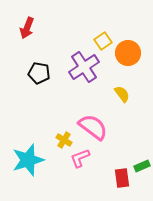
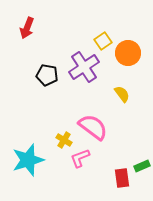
black pentagon: moved 8 px right, 2 px down
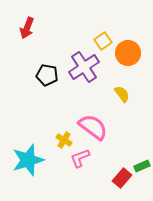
red rectangle: rotated 48 degrees clockwise
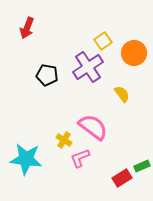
orange circle: moved 6 px right
purple cross: moved 4 px right
cyan star: moved 2 px left, 1 px up; rotated 24 degrees clockwise
red rectangle: rotated 18 degrees clockwise
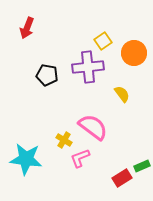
purple cross: rotated 28 degrees clockwise
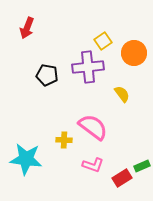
yellow cross: rotated 28 degrees counterclockwise
pink L-shape: moved 13 px right, 7 px down; rotated 140 degrees counterclockwise
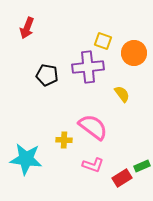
yellow square: rotated 36 degrees counterclockwise
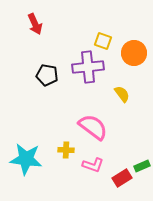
red arrow: moved 8 px right, 4 px up; rotated 45 degrees counterclockwise
yellow cross: moved 2 px right, 10 px down
